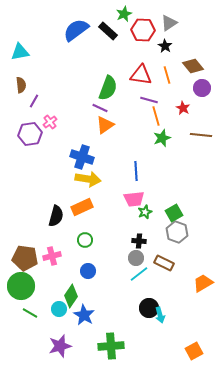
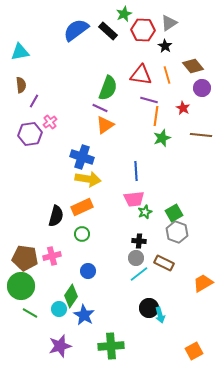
orange line at (156, 116): rotated 24 degrees clockwise
green circle at (85, 240): moved 3 px left, 6 px up
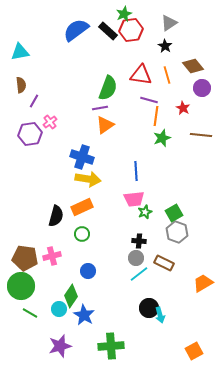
red hexagon at (143, 30): moved 12 px left; rotated 10 degrees counterclockwise
purple line at (100, 108): rotated 35 degrees counterclockwise
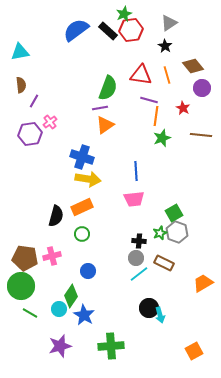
green star at (145, 212): moved 15 px right, 21 px down
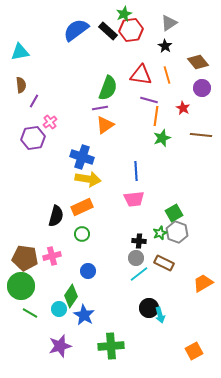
brown diamond at (193, 66): moved 5 px right, 4 px up
purple hexagon at (30, 134): moved 3 px right, 4 px down
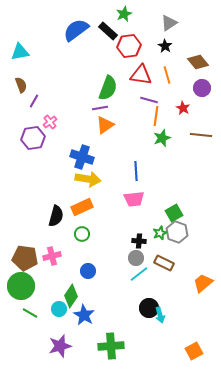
red hexagon at (131, 30): moved 2 px left, 16 px down
brown semicircle at (21, 85): rotated 14 degrees counterclockwise
orange trapezoid at (203, 283): rotated 10 degrees counterclockwise
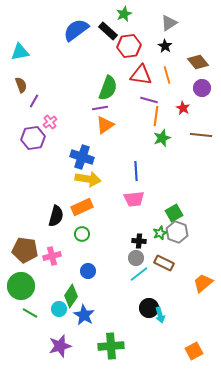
brown pentagon at (25, 258): moved 8 px up
